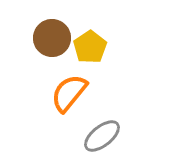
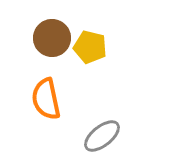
yellow pentagon: rotated 24 degrees counterclockwise
orange semicircle: moved 23 px left, 6 px down; rotated 51 degrees counterclockwise
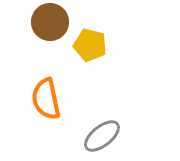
brown circle: moved 2 px left, 16 px up
yellow pentagon: moved 2 px up
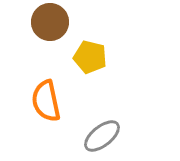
yellow pentagon: moved 12 px down
orange semicircle: moved 2 px down
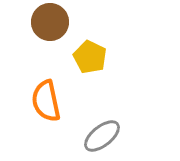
yellow pentagon: rotated 12 degrees clockwise
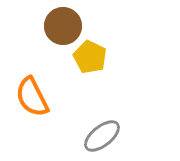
brown circle: moved 13 px right, 4 px down
orange semicircle: moved 14 px left, 4 px up; rotated 15 degrees counterclockwise
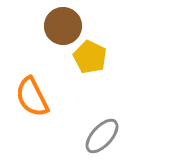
gray ellipse: rotated 9 degrees counterclockwise
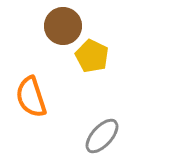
yellow pentagon: moved 2 px right, 1 px up
orange semicircle: moved 1 px left; rotated 9 degrees clockwise
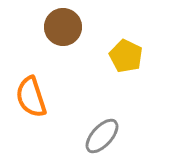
brown circle: moved 1 px down
yellow pentagon: moved 34 px right
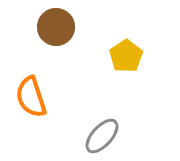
brown circle: moved 7 px left
yellow pentagon: rotated 12 degrees clockwise
